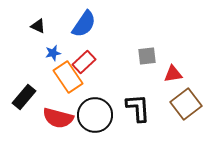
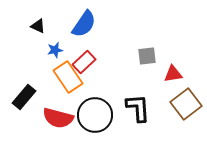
blue star: moved 2 px right, 3 px up
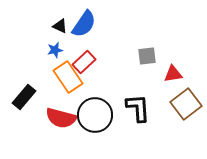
black triangle: moved 22 px right
red semicircle: moved 3 px right
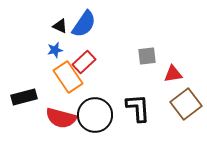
black rectangle: rotated 35 degrees clockwise
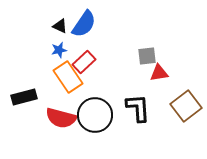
blue star: moved 4 px right
red triangle: moved 14 px left, 1 px up
brown square: moved 2 px down
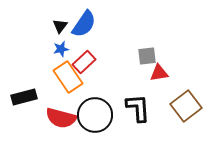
black triangle: rotated 42 degrees clockwise
blue star: moved 2 px right, 1 px up
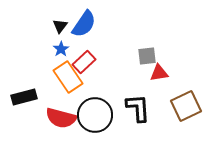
blue star: rotated 21 degrees counterclockwise
brown square: rotated 12 degrees clockwise
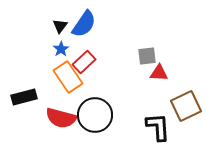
red triangle: rotated 12 degrees clockwise
black L-shape: moved 20 px right, 19 px down
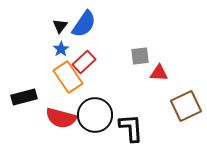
gray square: moved 7 px left
black L-shape: moved 27 px left, 1 px down
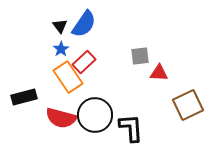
black triangle: rotated 14 degrees counterclockwise
brown square: moved 2 px right, 1 px up
